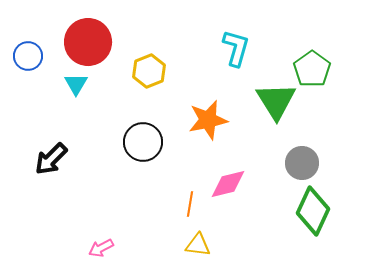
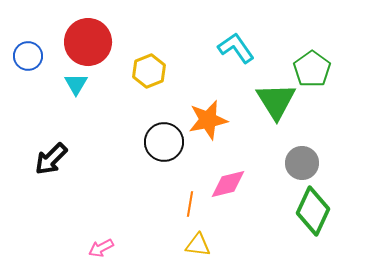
cyan L-shape: rotated 51 degrees counterclockwise
black circle: moved 21 px right
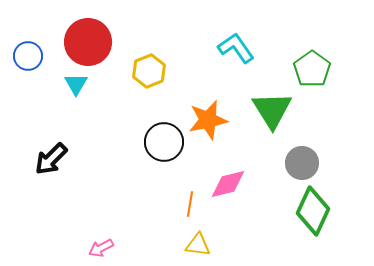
green triangle: moved 4 px left, 9 px down
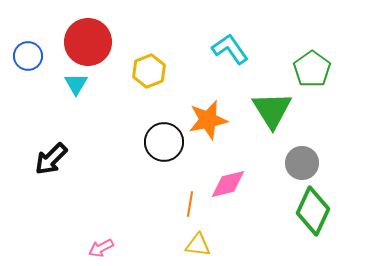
cyan L-shape: moved 6 px left, 1 px down
